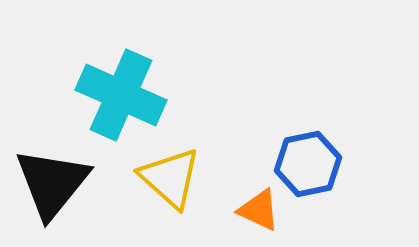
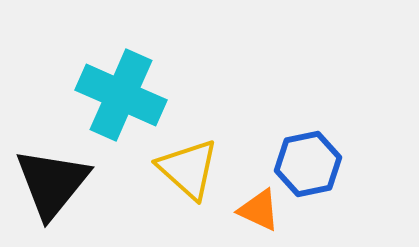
yellow triangle: moved 18 px right, 9 px up
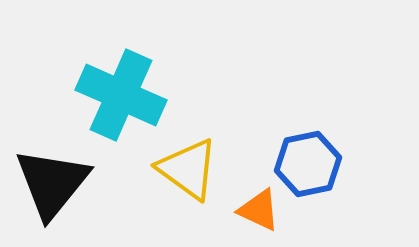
yellow triangle: rotated 6 degrees counterclockwise
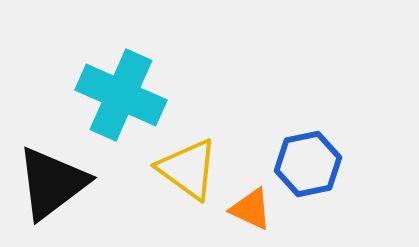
black triangle: rotated 14 degrees clockwise
orange triangle: moved 8 px left, 1 px up
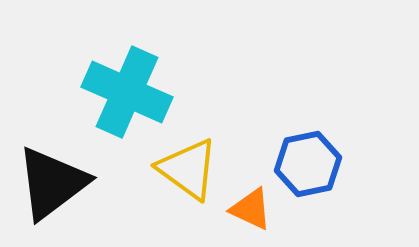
cyan cross: moved 6 px right, 3 px up
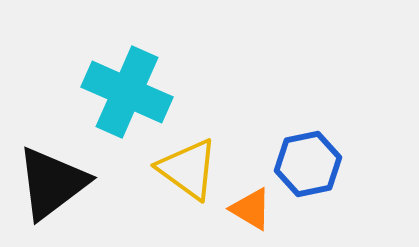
orange triangle: rotated 6 degrees clockwise
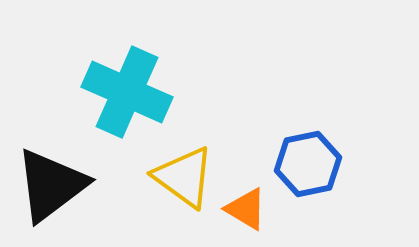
yellow triangle: moved 4 px left, 8 px down
black triangle: moved 1 px left, 2 px down
orange triangle: moved 5 px left
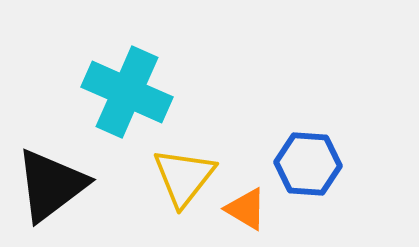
blue hexagon: rotated 16 degrees clockwise
yellow triangle: rotated 32 degrees clockwise
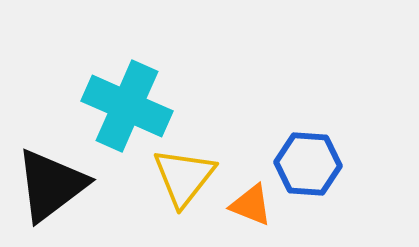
cyan cross: moved 14 px down
orange triangle: moved 5 px right, 4 px up; rotated 9 degrees counterclockwise
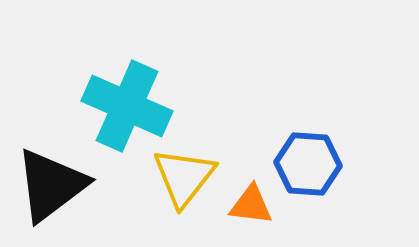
orange triangle: rotated 15 degrees counterclockwise
